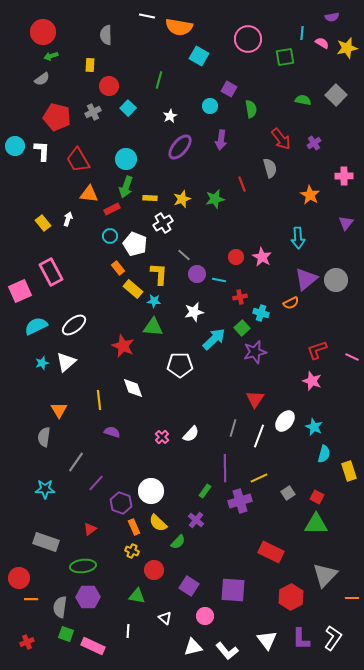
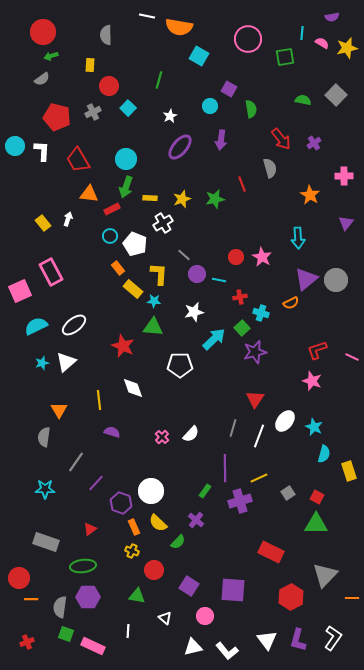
purple L-shape at (301, 639): moved 3 px left, 1 px down; rotated 15 degrees clockwise
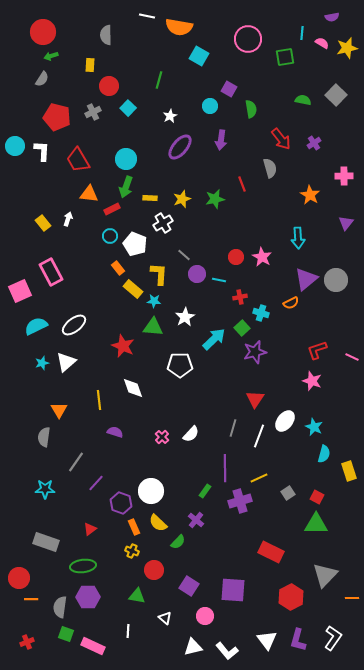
gray semicircle at (42, 79): rotated 21 degrees counterclockwise
white star at (194, 312): moved 9 px left, 5 px down; rotated 18 degrees counterclockwise
purple semicircle at (112, 432): moved 3 px right
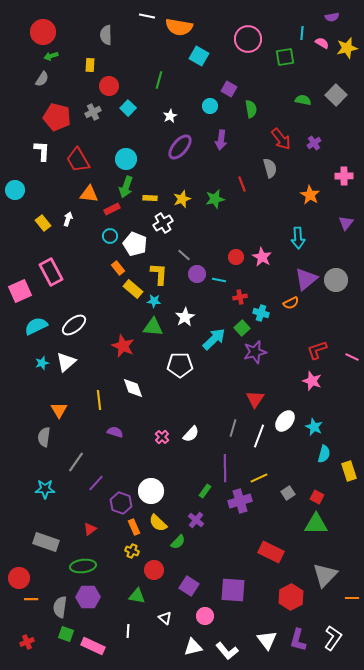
cyan circle at (15, 146): moved 44 px down
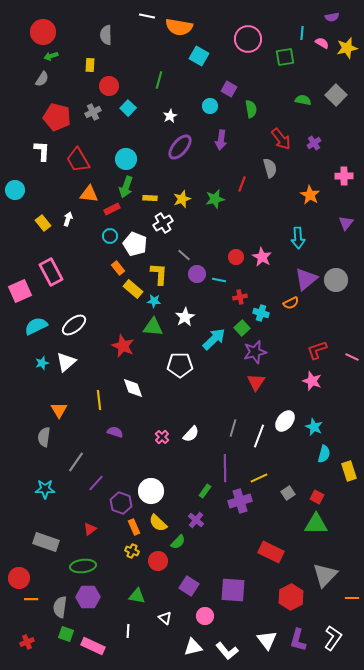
red line at (242, 184): rotated 42 degrees clockwise
red triangle at (255, 399): moved 1 px right, 17 px up
red circle at (154, 570): moved 4 px right, 9 px up
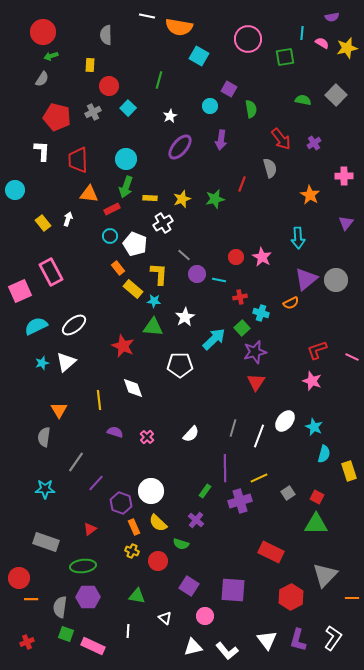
red trapezoid at (78, 160): rotated 28 degrees clockwise
pink cross at (162, 437): moved 15 px left
green semicircle at (178, 542): moved 3 px right, 2 px down; rotated 63 degrees clockwise
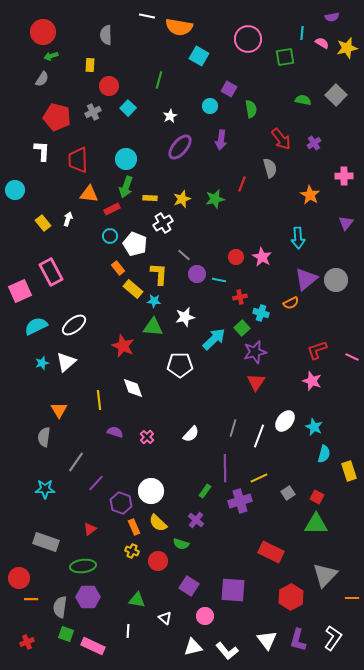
white star at (185, 317): rotated 18 degrees clockwise
green triangle at (137, 596): moved 4 px down
